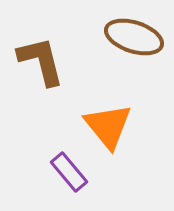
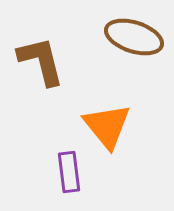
orange triangle: moved 1 px left
purple rectangle: rotated 33 degrees clockwise
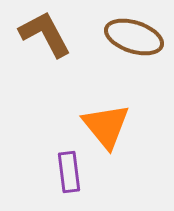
brown L-shape: moved 4 px right, 27 px up; rotated 14 degrees counterclockwise
orange triangle: moved 1 px left
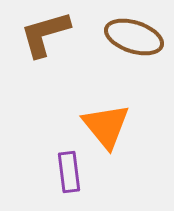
brown L-shape: rotated 78 degrees counterclockwise
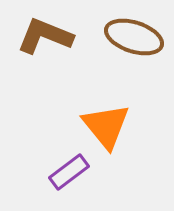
brown L-shape: moved 2 px down; rotated 38 degrees clockwise
purple rectangle: rotated 60 degrees clockwise
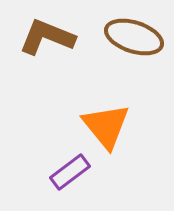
brown L-shape: moved 2 px right, 1 px down
purple rectangle: moved 1 px right
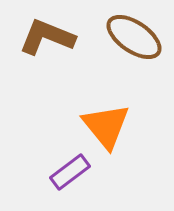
brown ellipse: rotated 16 degrees clockwise
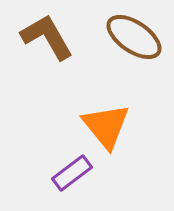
brown L-shape: rotated 38 degrees clockwise
purple rectangle: moved 2 px right, 1 px down
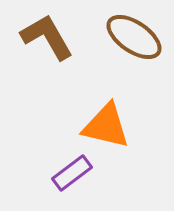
orange triangle: rotated 38 degrees counterclockwise
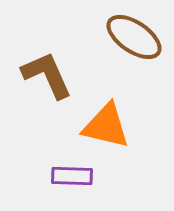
brown L-shape: moved 38 px down; rotated 6 degrees clockwise
purple rectangle: moved 3 px down; rotated 39 degrees clockwise
